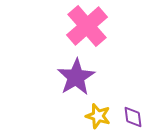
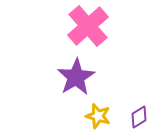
pink cross: moved 1 px right
purple diamond: moved 6 px right; rotated 65 degrees clockwise
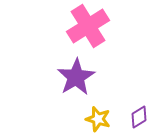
pink cross: rotated 9 degrees clockwise
yellow star: moved 3 px down
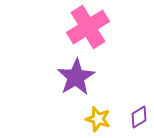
pink cross: moved 1 px down
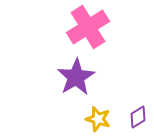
purple diamond: moved 1 px left
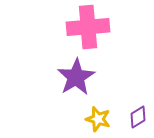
pink cross: rotated 27 degrees clockwise
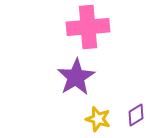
purple diamond: moved 2 px left, 2 px up
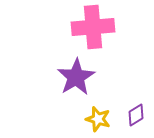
pink cross: moved 5 px right
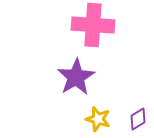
pink cross: moved 2 px up; rotated 9 degrees clockwise
purple diamond: moved 2 px right, 4 px down
